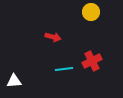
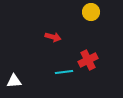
red cross: moved 4 px left, 1 px up
cyan line: moved 3 px down
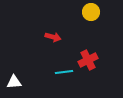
white triangle: moved 1 px down
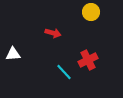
red arrow: moved 4 px up
cyan line: rotated 54 degrees clockwise
white triangle: moved 1 px left, 28 px up
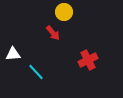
yellow circle: moved 27 px left
red arrow: rotated 35 degrees clockwise
cyan line: moved 28 px left
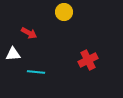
red arrow: moved 24 px left; rotated 21 degrees counterclockwise
cyan line: rotated 42 degrees counterclockwise
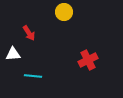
red arrow: rotated 28 degrees clockwise
cyan line: moved 3 px left, 4 px down
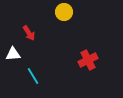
cyan line: rotated 54 degrees clockwise
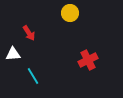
yellow circle: moved 6 px right, 1 px down
